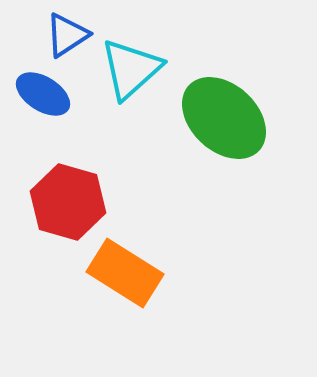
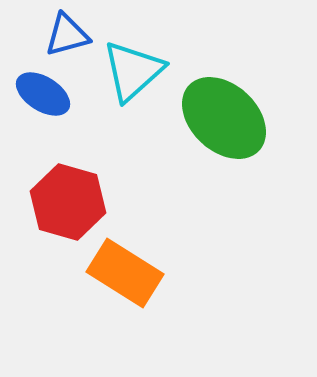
blue triangle: rotated 18 degrees clockwise
cyan triangle: moved 2 px right, 2 px down
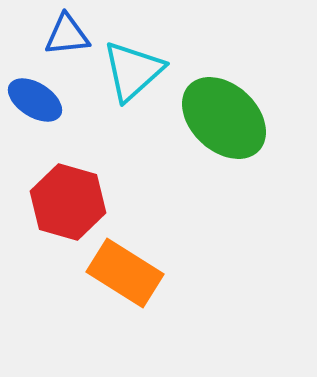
blue triangle: rotated 9 degrees clockwise
blue ellipse: moved 8 px left, 6 px down
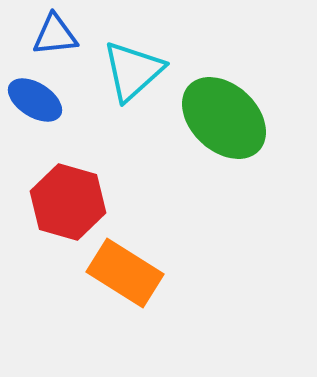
blue triangle: moved 12 px left
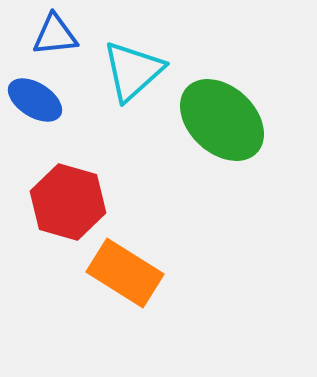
green ellipse: moved 2 px left, 2 px down
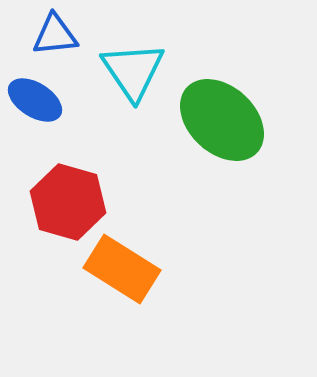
cyan triangle: rotated 22 degrees counterclockwise
orange rectangle: moved 3 px left, 4 px up
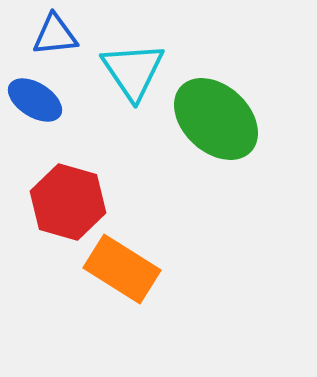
green ellipse: moved 6 px left, 1 px up
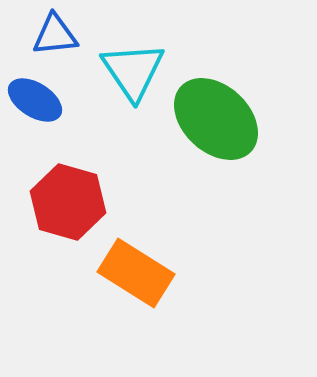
orange rectangle: moved 14 px right, 4 px down
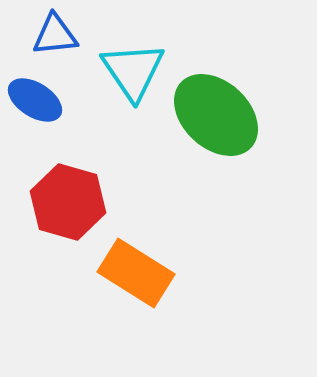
green ellipse: moved 4 px up
